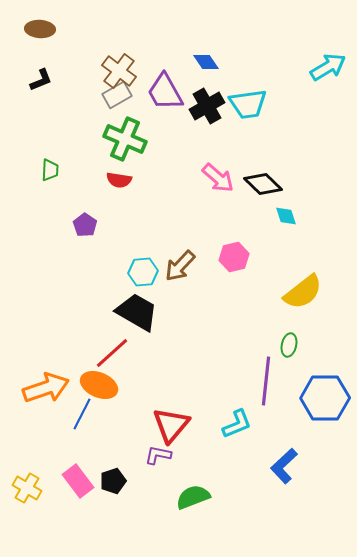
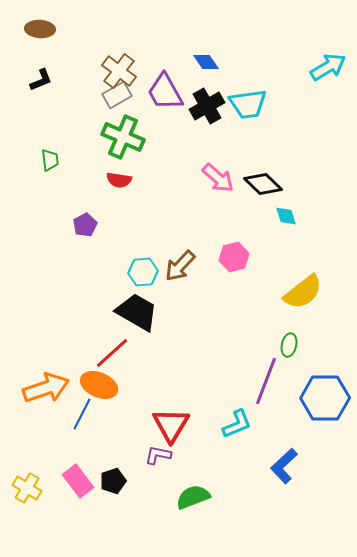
green cross: moved 2 px left, 2 px up
green trapezoid: moved 10 px up; rotated 10 degrees counterclockwise
purple pentagon: rotated 10 degrees clockwise
purple line: rotated 15 degrees clockwise
red triangle: rotated 9 degrees counterclockwise
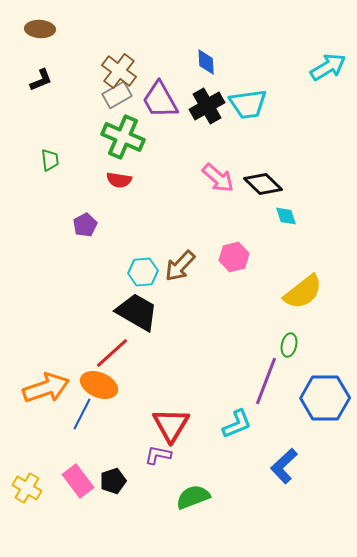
blue diamond: rotated 32 degrees clockwise
purple trapezoid: moved 5 px left, 8 px down
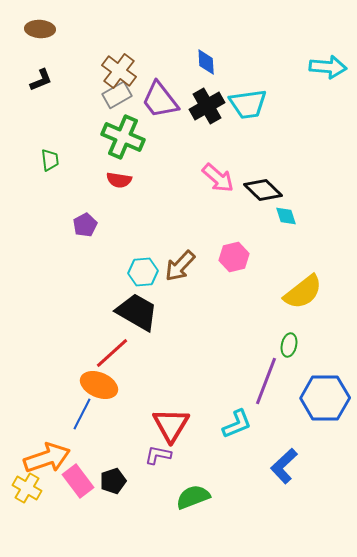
cyan arrow: rotated 36 degrees clockwise
purple trapezoid: rotated 9 degrees counterclockwise
black diamond: moved 6 px down
orange arrow: moved 1 px right, 70 px down
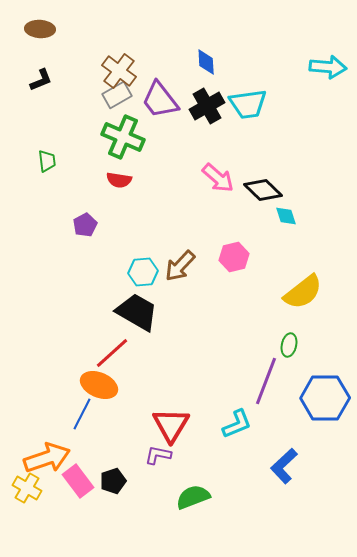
green trapezoid: moved 3 px left, 1 px down
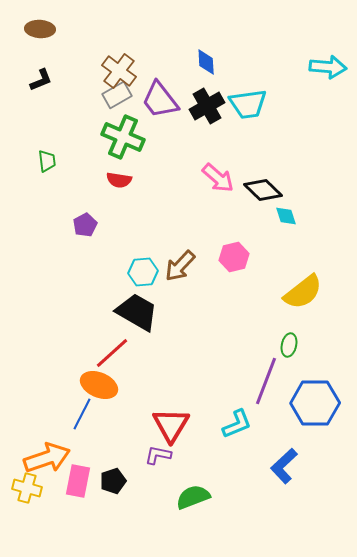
blue hexagon: moved 10 px left, 5 px down
pink rectangle: rotated 48 degrees clockwise
yellow cross: rotated 16 degrees counterclockwise
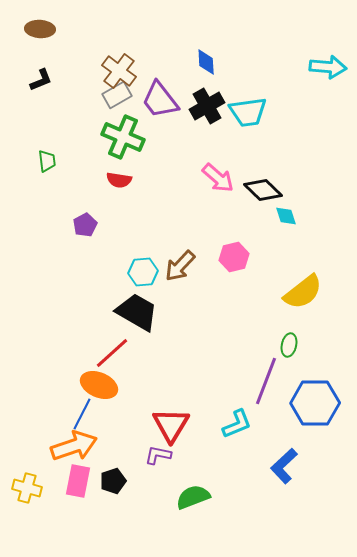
cyan trapezoid: moved 8 px down
orange arrow: moved 27 px right, 12 px up
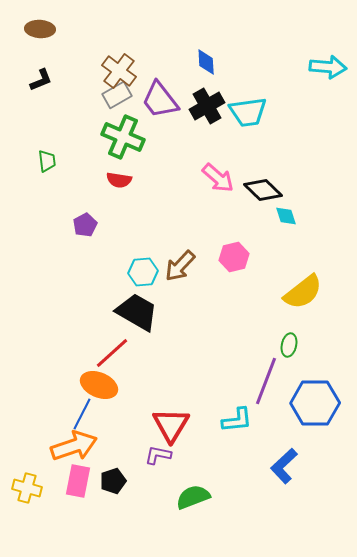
cyan L-shape: moved 4 px up; rotated 16 degrees clockwise
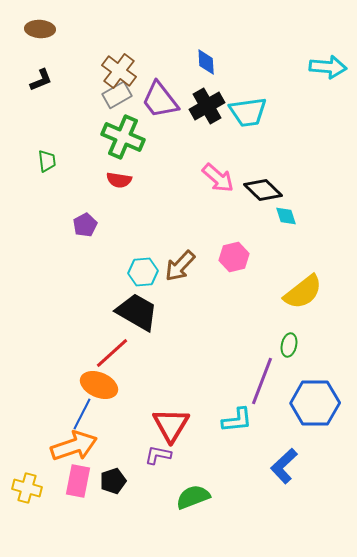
purple line: moved 4 px left
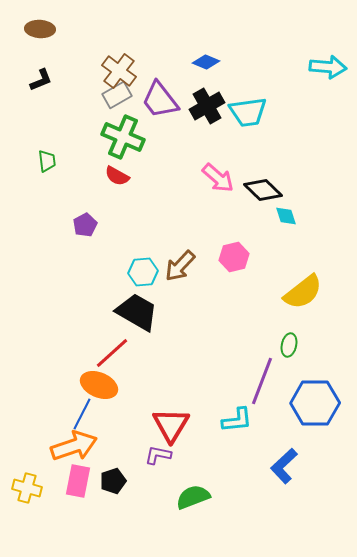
blue diamond: rotated 64 degrees counterclockwise
red semicircle: moved 2 px left, 4 px up; rotated 20 degrees clockwise
